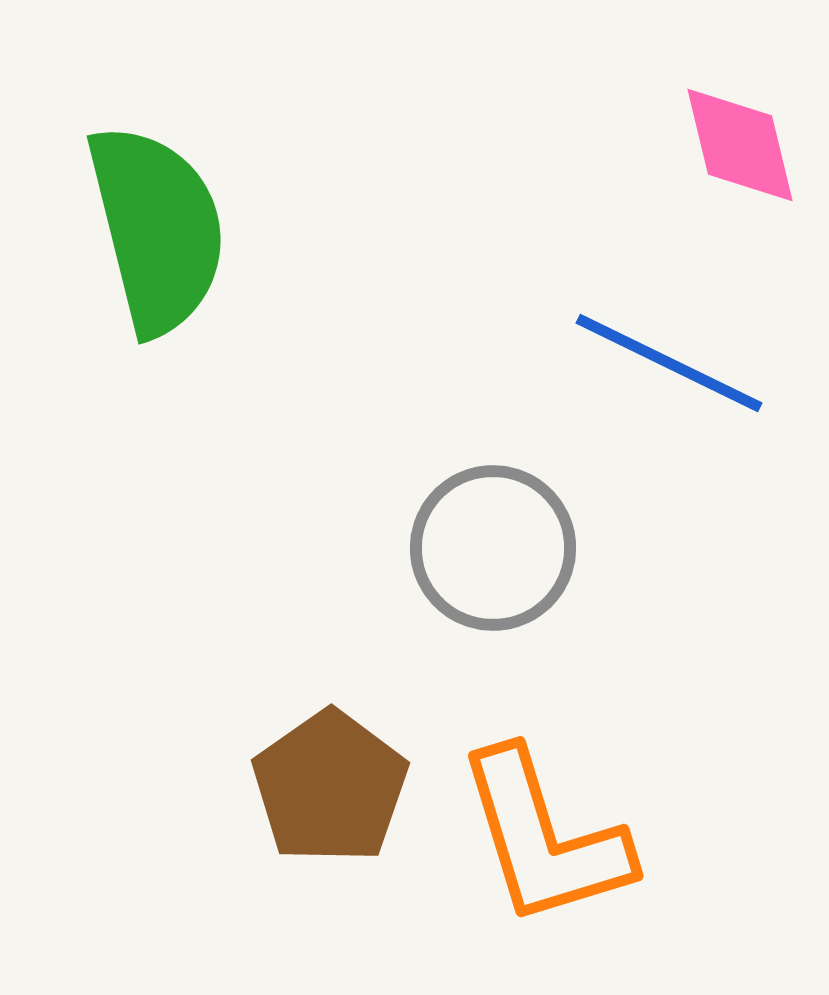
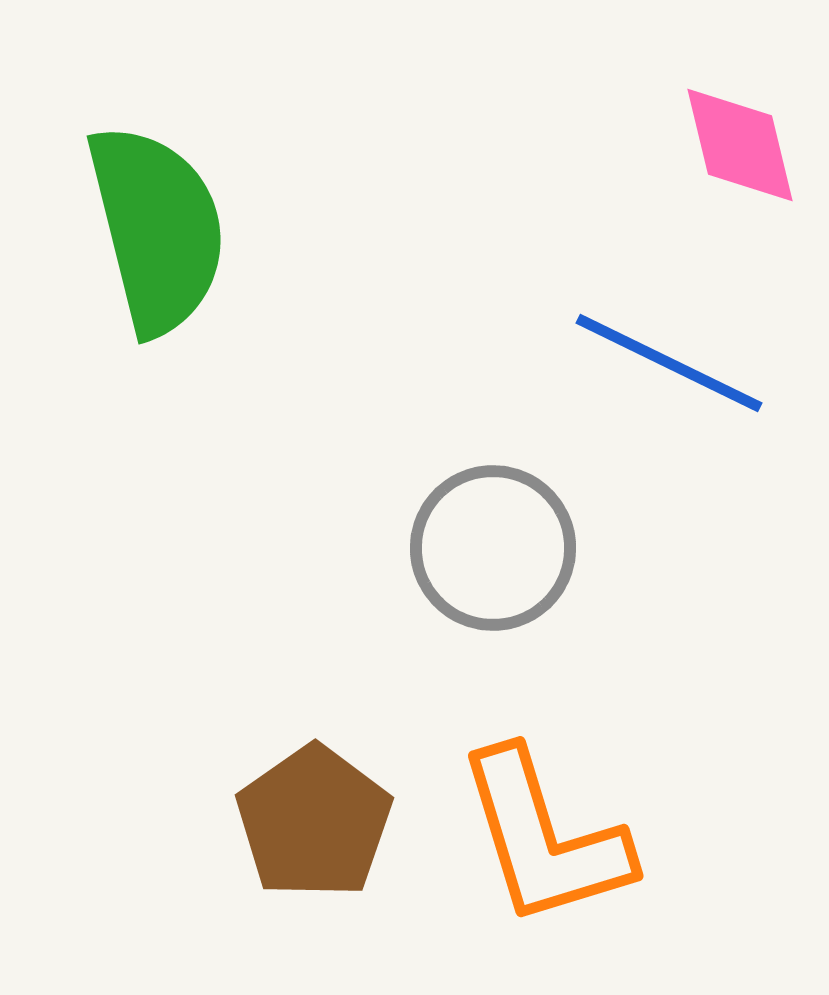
brown pentagon: moved 16 px left, 35 px down
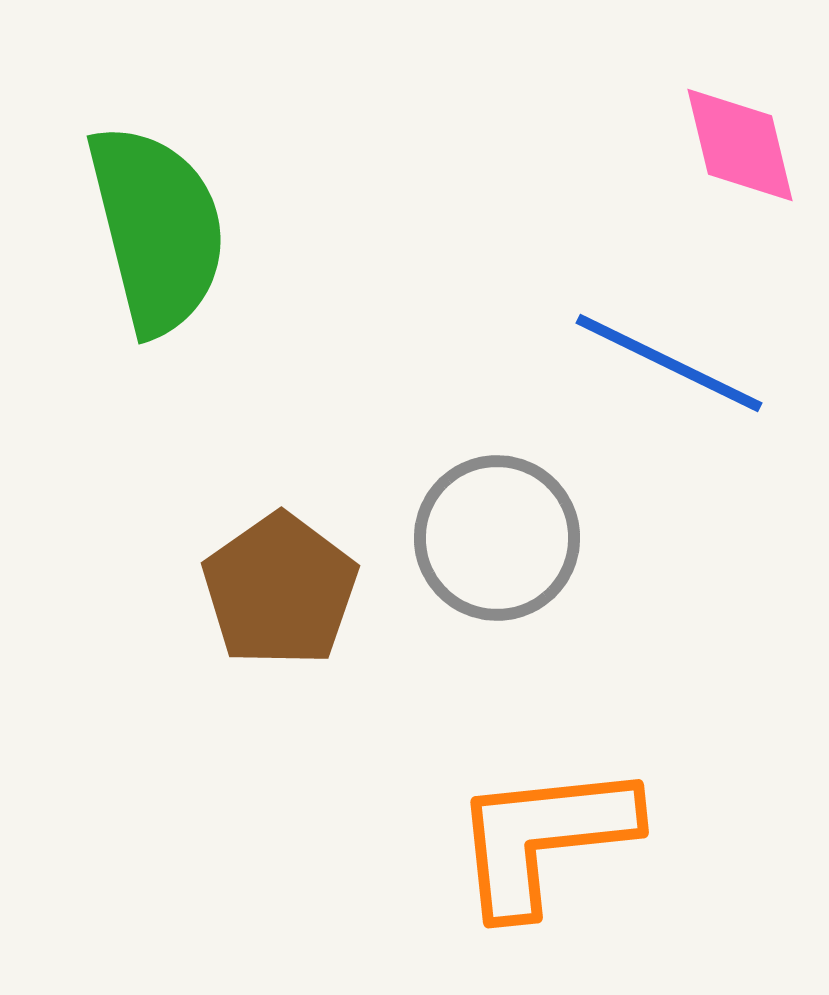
gray circle: moved 4 px right, 10 px up
brown pentagon: moved 34 px left, 232 px up
orange L-shape: rotated 101 degrees clockwise
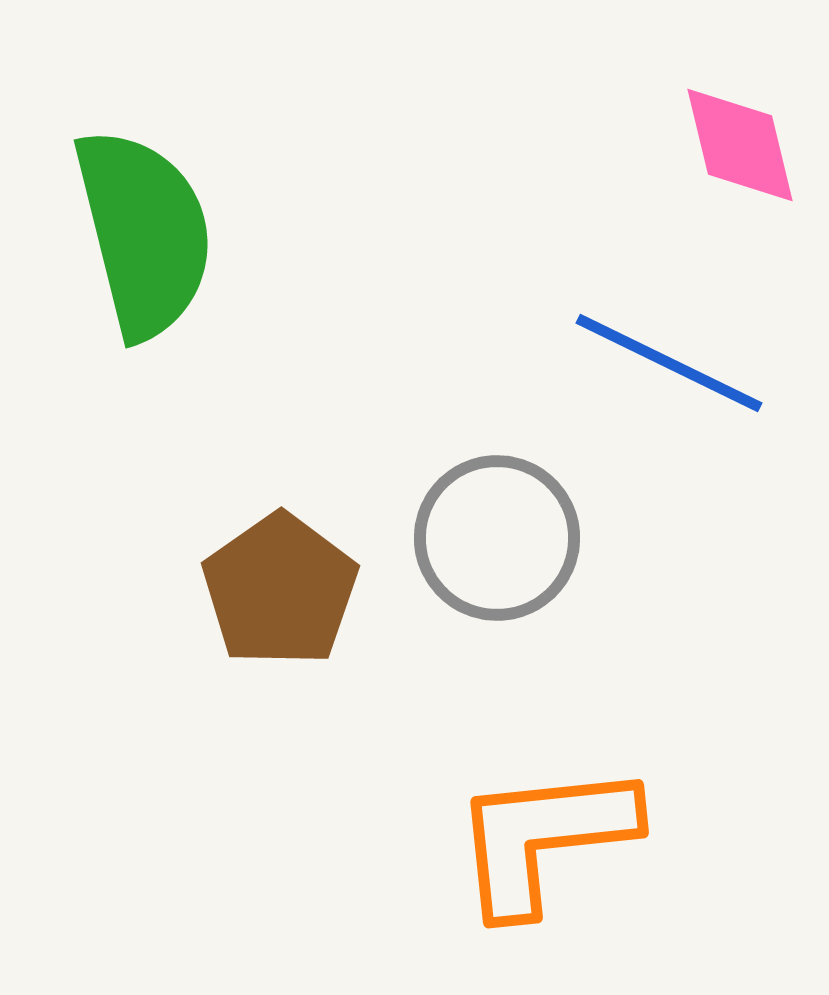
green semicircle: moved 13 px left, 4 px down
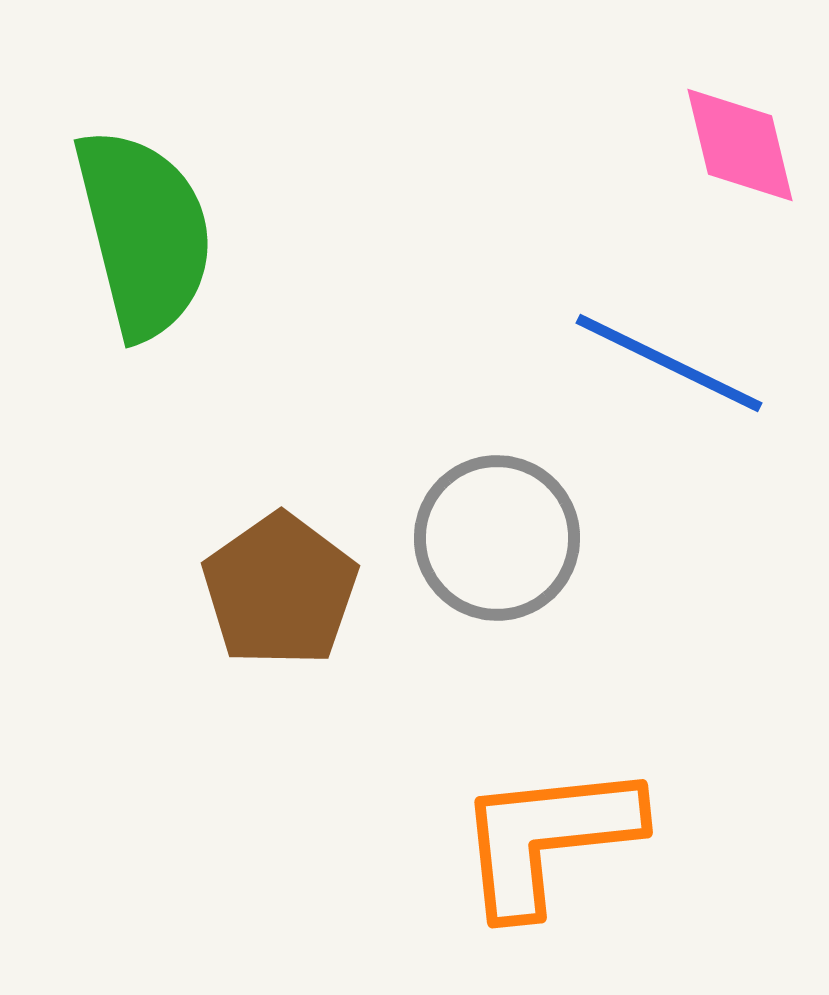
orange L-shape: moved 4 px right
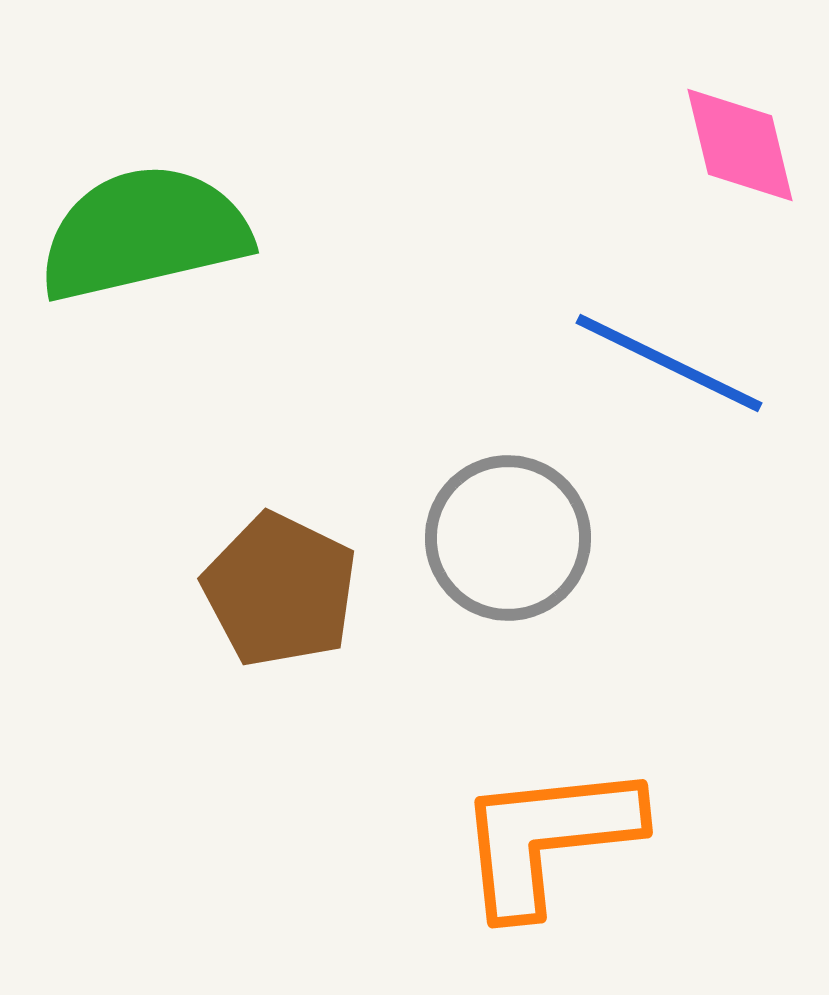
green semicircle: rotated 89 degrees counterclockwise
gray circle: moved 11 px right
brown pentagon: rotated 11 degrees counterclockwise
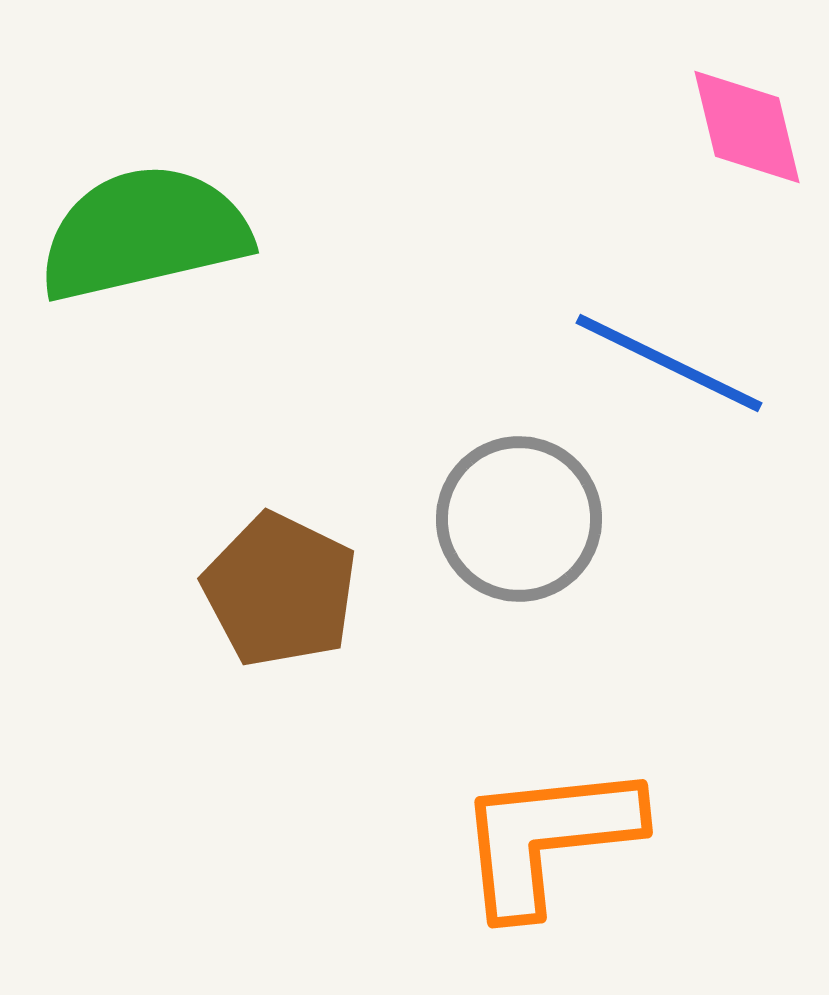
pink diamond: moved 7 px right, 18 px up
gray circle: moved 11 px right, 19 px up
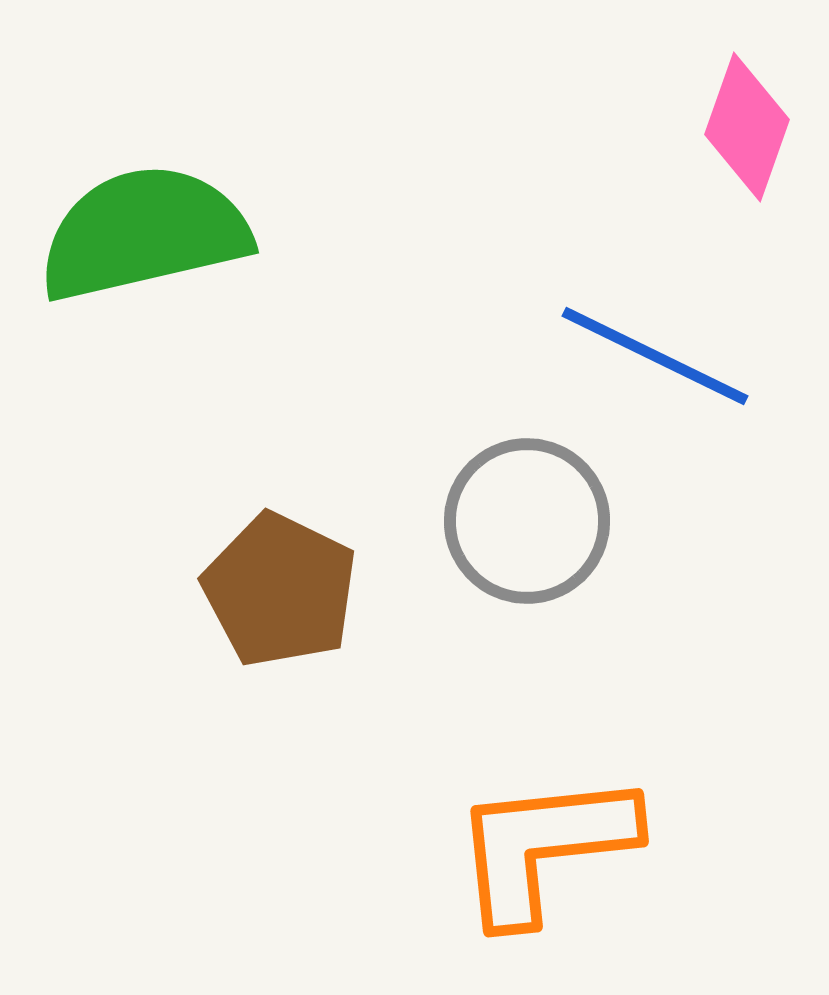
pink diamond: rotated 33 degrees clockwise
blue line: moved 14 px left, 7 px up
gray circle: moved 8 px right, 2 px down
orange L-shape: moved 4 px left, 9 px down
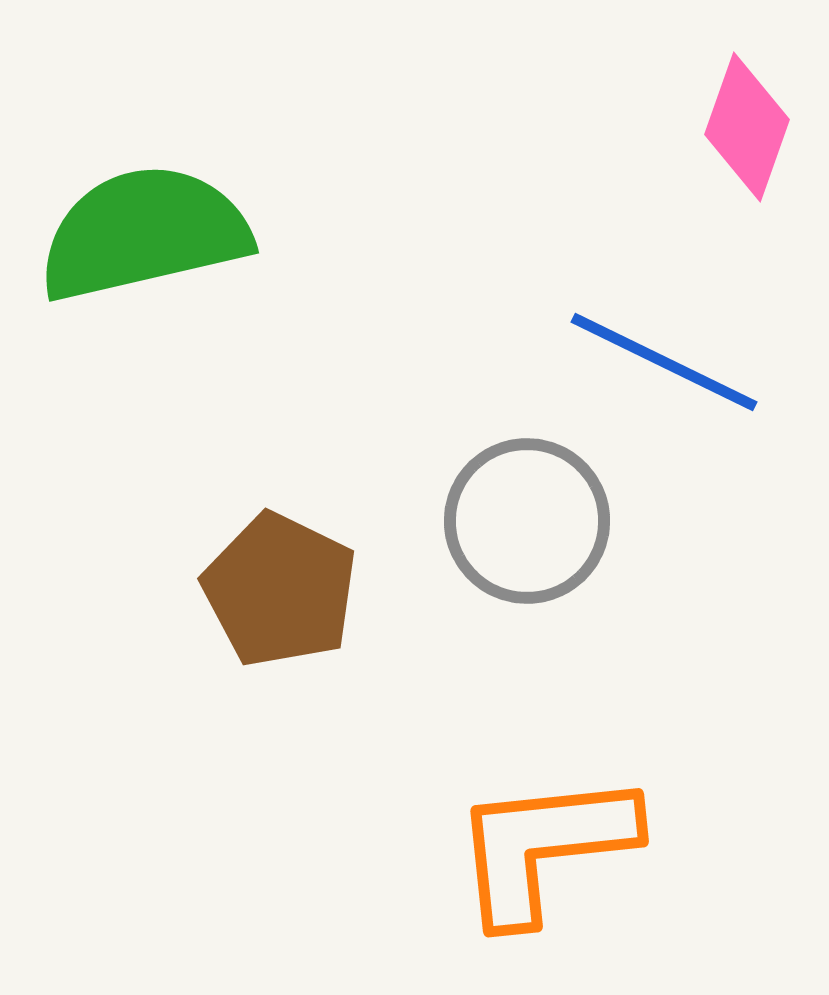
blue line: moved 9 px right, 6 px down
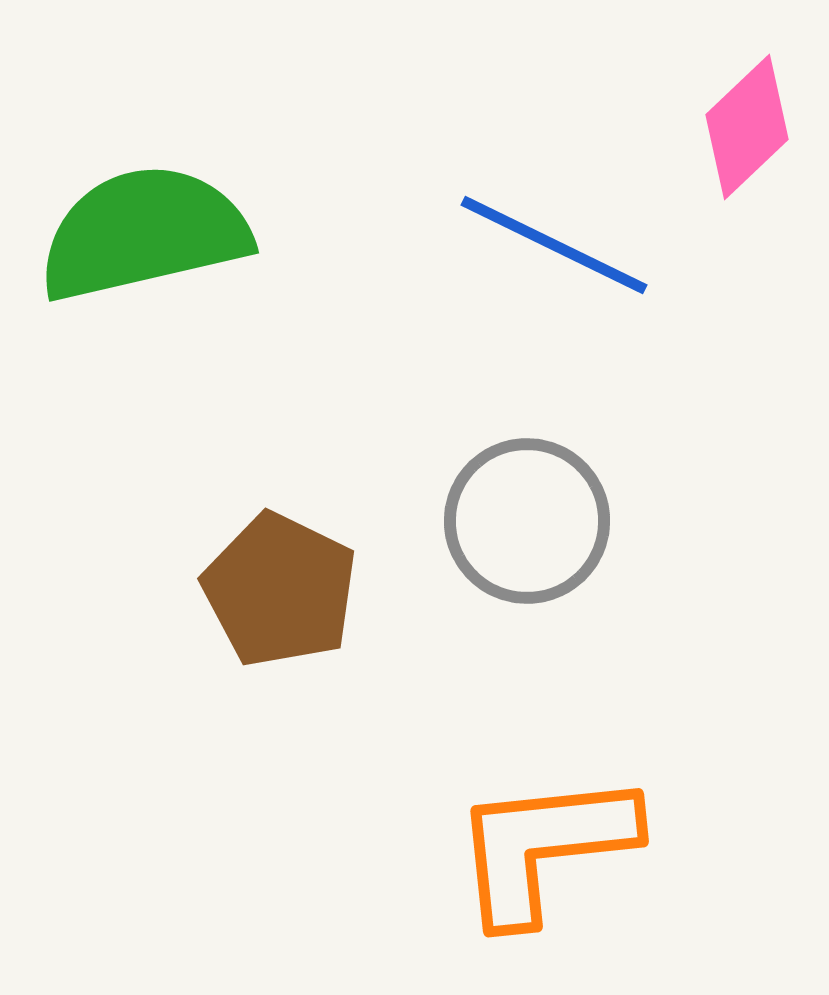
pink diamond: rotated 27 degrees clockwise
blue line: moved 110 px left, 117 px up
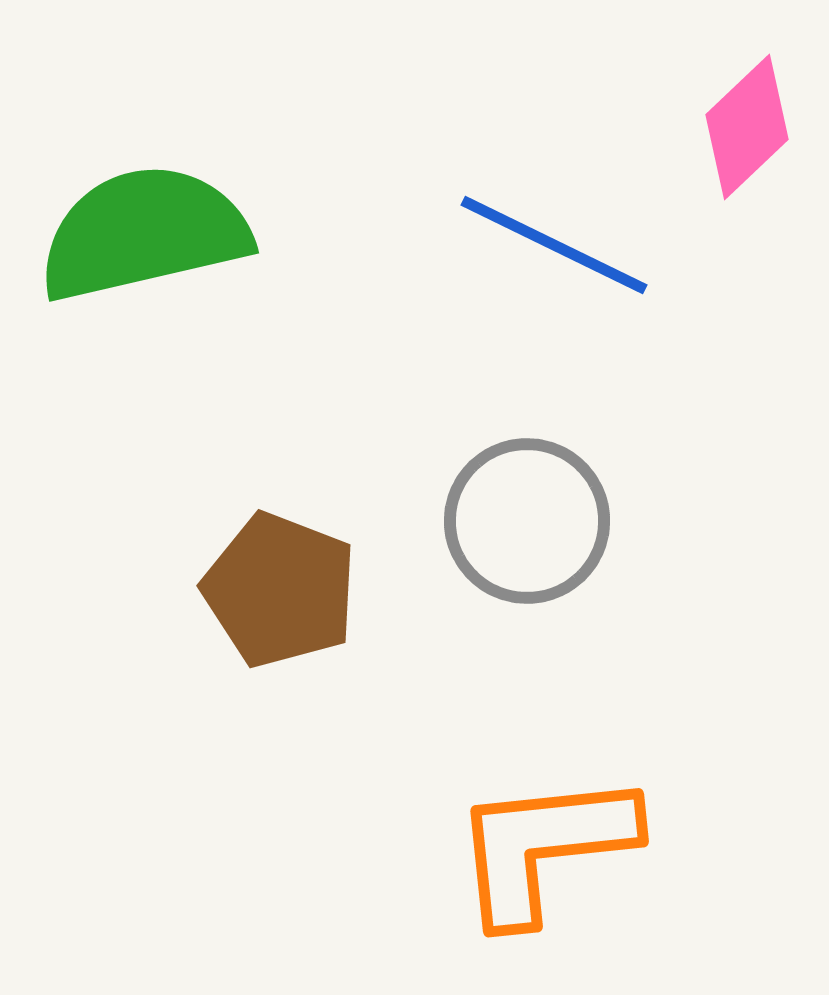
brown pentagon: rotated 5 degrees counterclockwise
